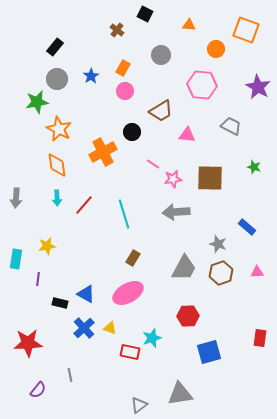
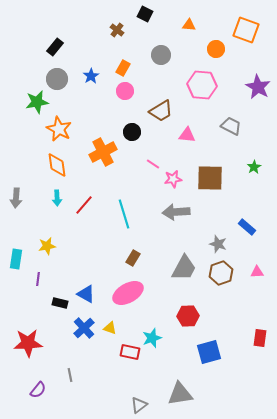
green star at (254, 167): rotated 24 degrees clockwise
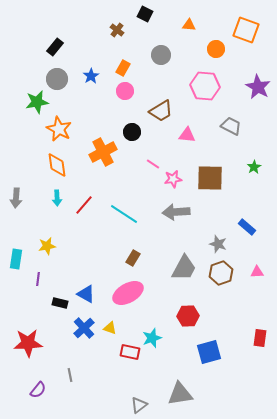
pink hexagon at (202, 85): moved 3 px right, 1 px down
cyan line at (124, 214): rotated 40 degrees counterclockwise
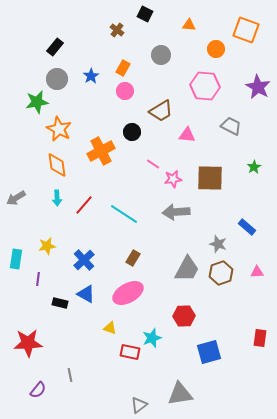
orange cross at (103, 152): moved 2 px left, 1 px up
gray arrow at (16, 198): rotated 54 degrees clockwise
gray trapezoid at (184, 268): moved 3 px right, 1 px down
red hexagon at (188, 316): moved 4 px left
blue cross at (84, 328): moved 68 px up
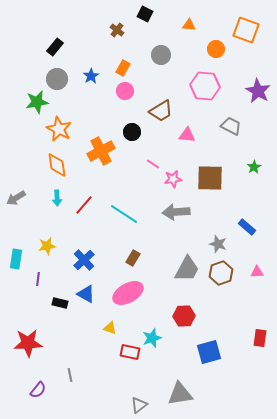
purple star at (258, 87): moved 4 px down
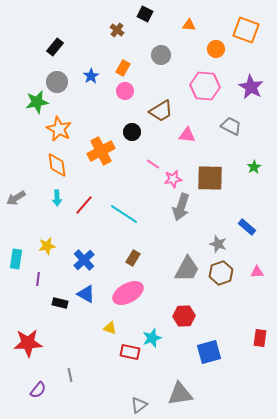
gray circle at (57, 79): moved 3 px down
purple star at (258, 91): moved 7 px left, 4 px up
gray arrow at (176, 212): moved 5 px right, 5 px up; rotated 68 degrees counterclockwise
